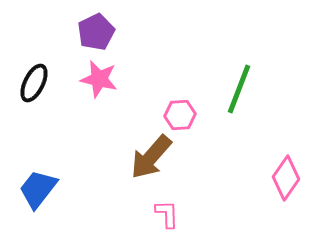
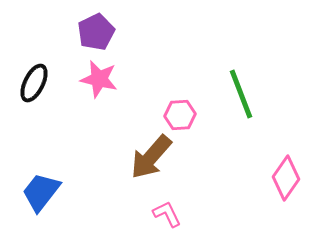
green line: moved 2 px right, 5 px down; rotated 42 degrees counterclockwise
blue trapezoid: moved 3 px right, 3 px down
pink L-shape: rotated 24 degrees counterclockwise
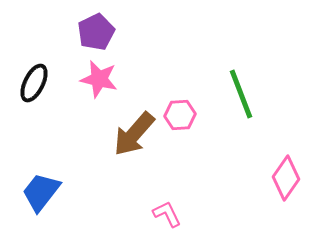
brown arrow: moved 17 px left, 23 px up
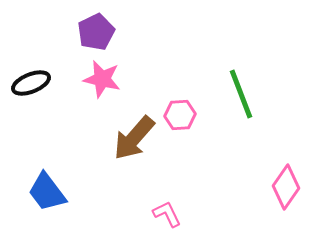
pink star: moved 3 px right
black ellipse: moved 3 px left; rotated 42 degrees clockwise
brown arrow: moved 4 px down
pink diamond: moved 9 px down
blue trapezoid: moved 6 px right; rotated 75 degrees counterclockwise
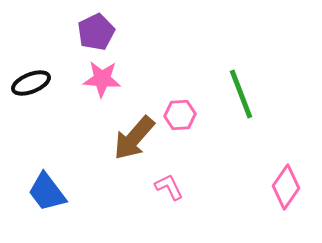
pink star: rotated 9 degrees counterclockwise
pink L-shape: moved 2 px right, 27 px up
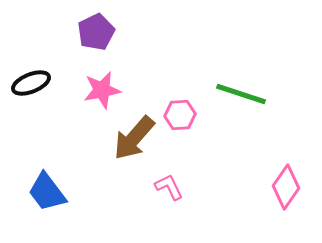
pink star: moved 11 px down; rotated 15 degrees counterclockwise
green line: rotated 51 degrees counterclockwise
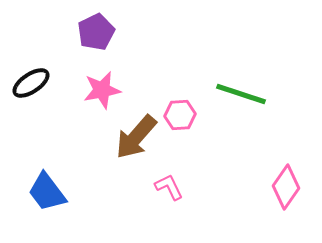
black ellipse: rotated 12 degrees counterclockwise
brown arrow: moved 2 px right, 1 px up
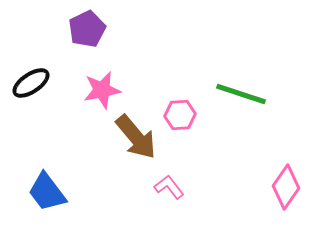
purple pentagon: moved 9 px left, 3 px up
brown arrow: rotated 81 degrees counterclockwise
pink L-shape: rotated 12 degrees counterclockwise
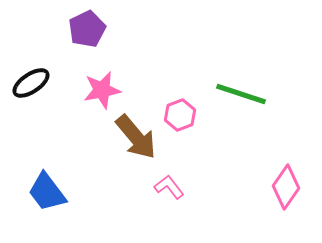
pink hexagon: rotated 16 degrees counterclockwise
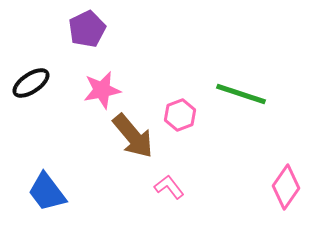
brown arrow: moved 3 px left, 1 px up
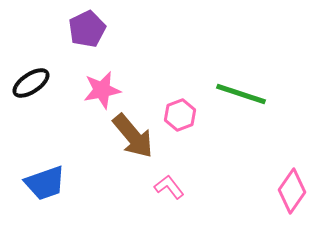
pink diamond: moved 6 px right, 4 px down
blue trapezoid: moved 2 px left, 9 px up; rotated 72 degrees counterclockwise
